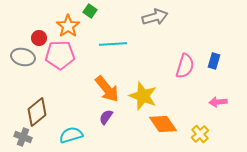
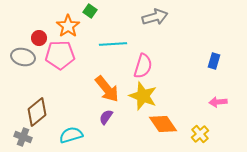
pink semicircle: moved 42 px left
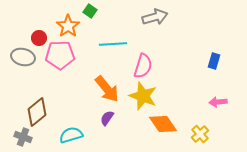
purple semicircle: moved 1 px right, 1 px down
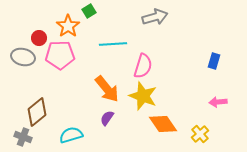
green square: moved 1 px left; rotated 24 degrees clockwise
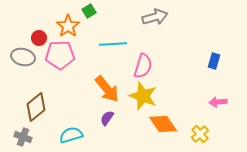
brown diamond: moved 1 px left, 5 px up
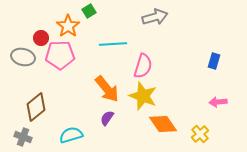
red circle: moved 2 px right
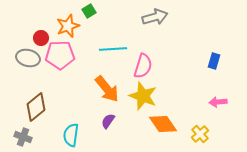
orange star: rotated 15 degrees clockwise
cyan line: moved 5 px down
gray ellipse: moved 5 px right, 1 px down
purple semicircle: moved 1 px right, 3 px down
cyan semicircle: rotated 65 degrees counterclockwise
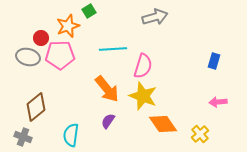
gray ellipse: moved 1 px up
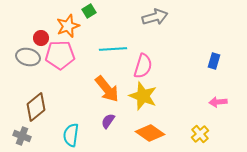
orange diamond: moved 13 px left, 9 px down; rotated 20 degrees counterclockwise
gray cross: moved 1 px left, 1 px up
